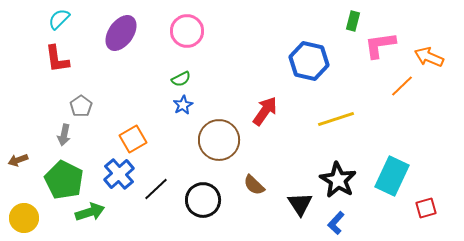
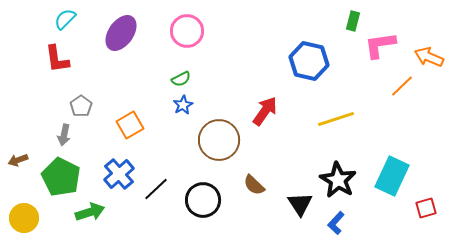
cyan semicircle: moved 6 px right
orange square: moved 3 px left, 14 px up
green pentagon: moved 3 px left, 3 px up
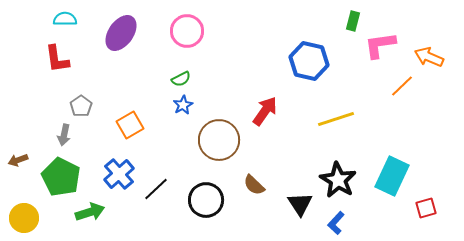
cyan semicircle: rotated 45 degrees clockwise
black circle: moved 3 px right
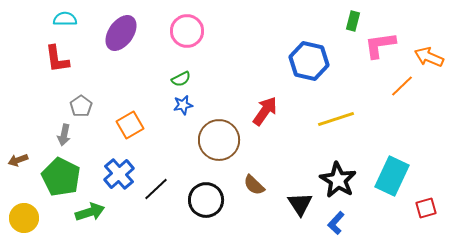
blue star: rotated 18 degrees clockwise
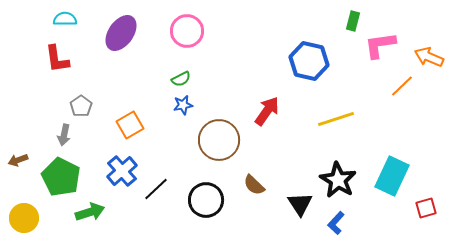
red arrow: moved 2 px right
blue cross: moved 3 px right, 3 px up
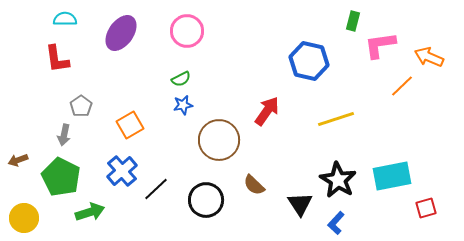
cyan rectangle: rotated 54 degrees clockwise
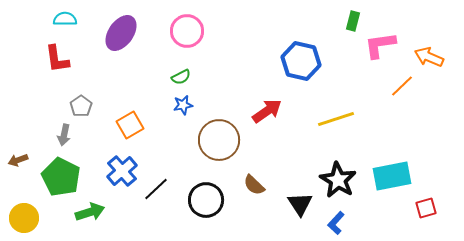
blue hexagon: moved 8 px left
green semicircle: moved 2 px up
red arrow: rotated 20 degrees clockwise
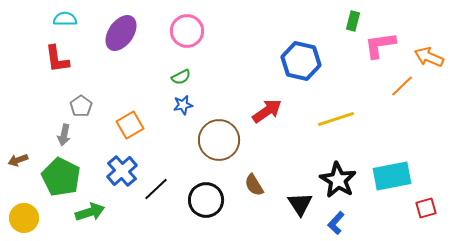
brown semicircle: rotated 15 degrees clockwise
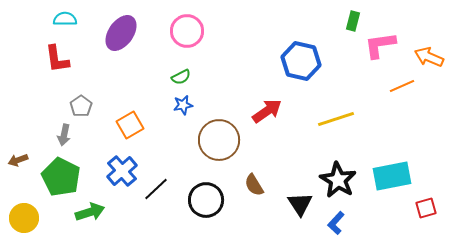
orange line: rotated 20 degrees clockwise
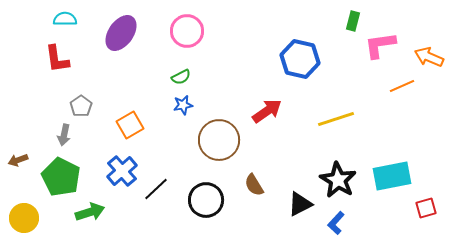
blue hexagon: moved 1 px left, 2 px up
black triangle: rotated 36 degrees clockwise
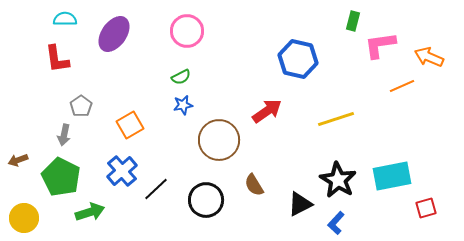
purple ellipse: moved 7 px left, 1 px down
blue hexagon: moved 2 px left
